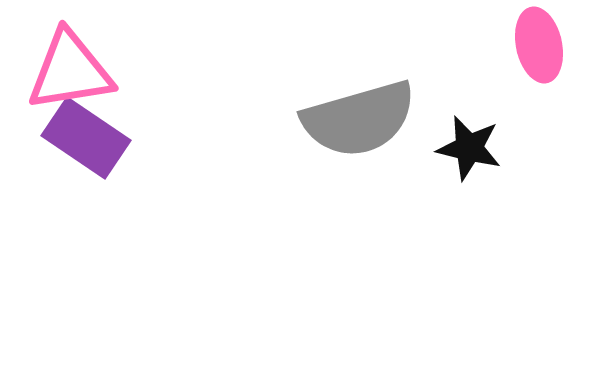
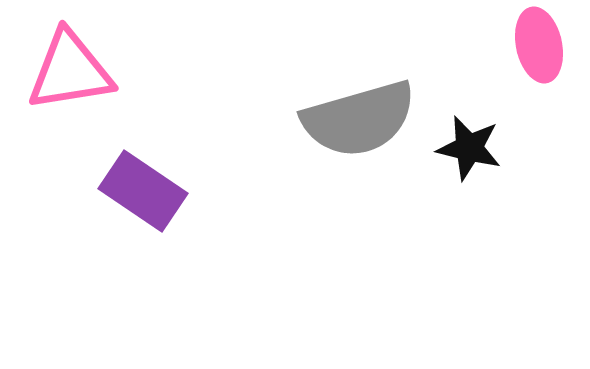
purple rectangle: moved 57 px right, 53 px down
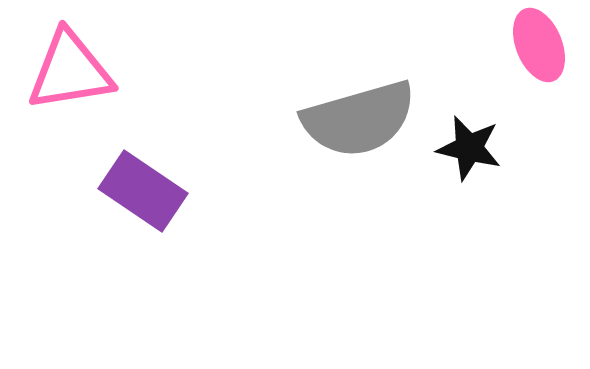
pink ellipse: rotated 10 degrees counterclockwise
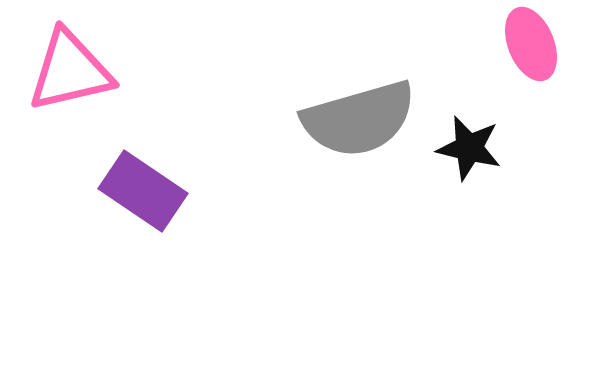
pink ellipse: moved 8 px left, 1 px up
pink triangle: rotated 4 degrees counterclockwise
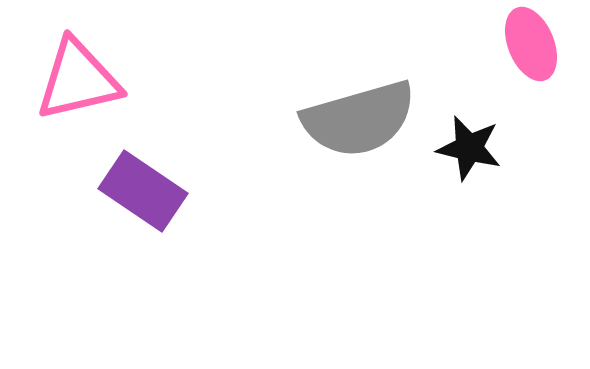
pink triangle: moved 8 px right, 9 px down
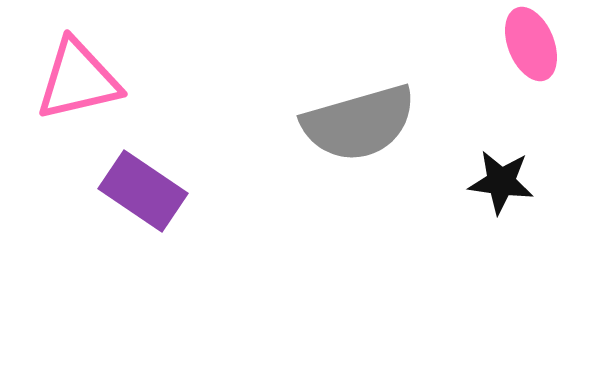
gray semicircle: moved 4 px down
black star: moved 32 px right, 34 px down; rotated 6 degrees counterclockwise
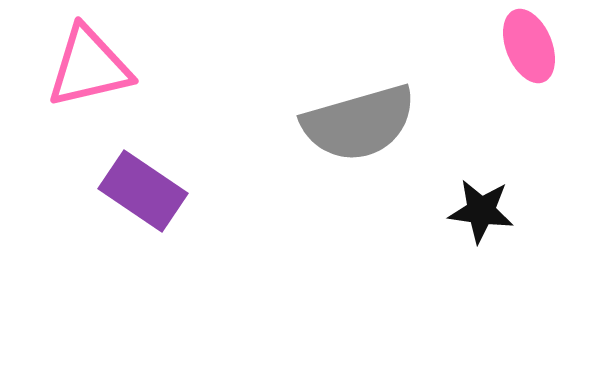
pink ellipse: moved 2 px left, 2 px down
pink triangle: moved 11 px right, 13 px up
black star: moved 20 px left, 29 px down
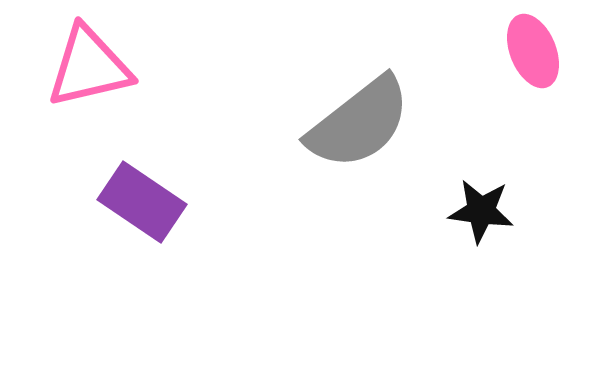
pink ellipse: moved 4 px right, 5 px down
gray semicircle: rotated 22 degrees counterclockwise
purple rectangle: moved 1 px left, 11 px down
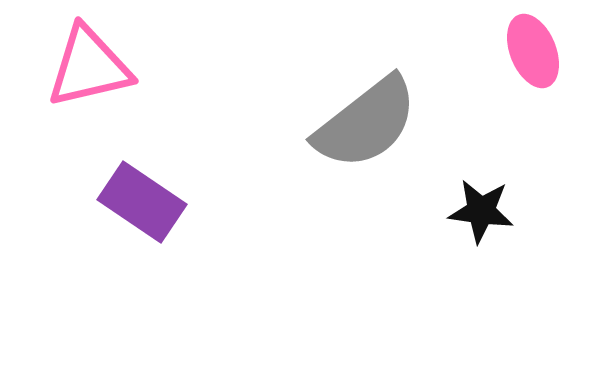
gray semicircle: moved 7 px right
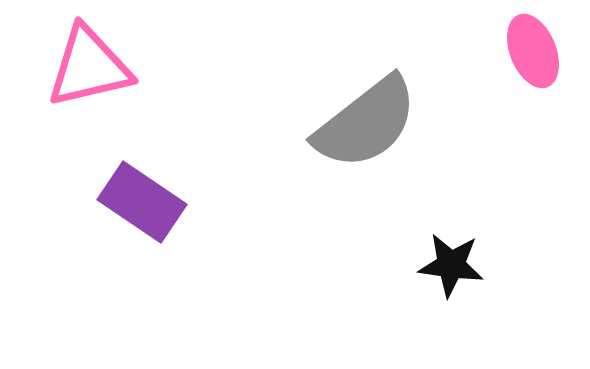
black star: moved 30 px left, 54 px down
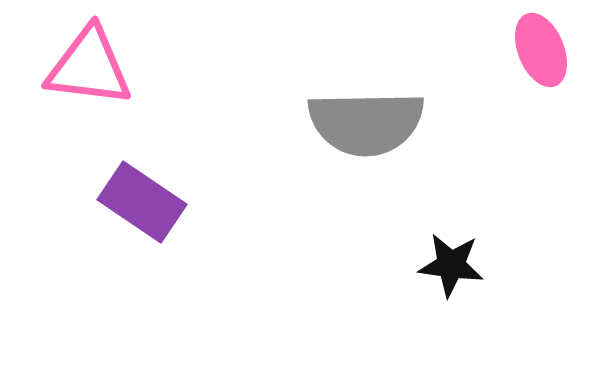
pink ellipse: moved 8 px right, 1 px up
pink triangle: rotated 20 degrees clockwise
gray semicircle: rotated 37 degrees clockwise
